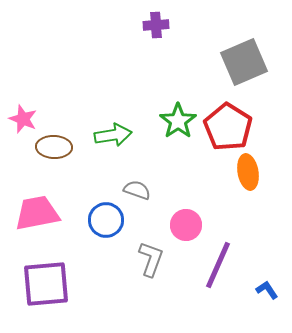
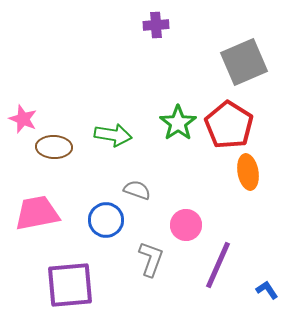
green star: moved 2 px down
red pentagon: moved 1 px right, 2 px up
green arrow: rotated 18 degrees clockwise
purple square: moved 24 px right, 1 px down
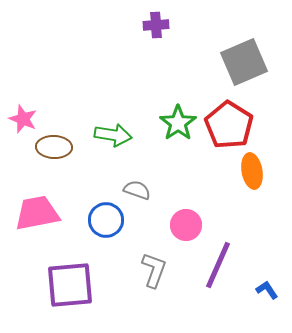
orange ellipse: moved 4 px right, 1 px up
gray L-shape: moved 3 px right, 11 px down
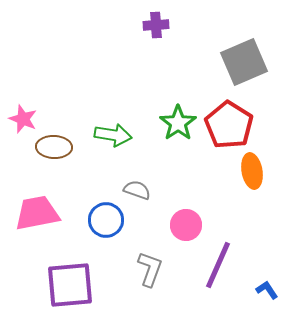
gray L-shape: moved 4 px left, 1 px up
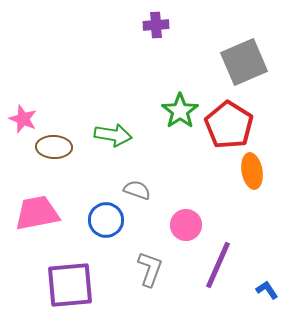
green star: moved 2 px right, 12 px up
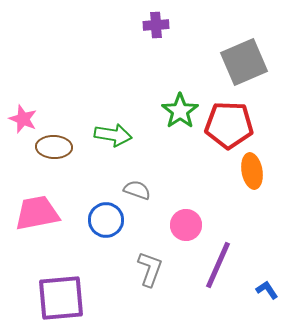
red pentagon: rotated 30 degrees counterclockwise
purple square: moved 9 px left, 13 px down
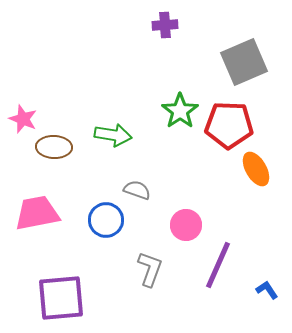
purple cross: moved 9 px right
orange ellipse: moved 4 px right, 2 px up; rotated 20 degrees counterclockwise
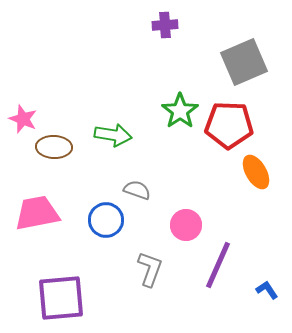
orange ellipse: moved 3 px down
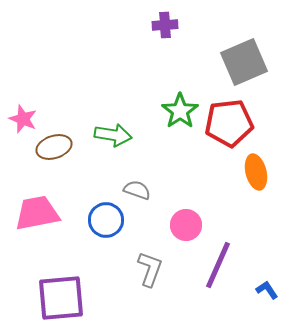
red pentagon: moved 2 px up; rotated 9 degrees counterclockwise
brown ellipse: rotated 20 degrees counterclockwise
orange ellipse: rotated 16 degrees clockwise
